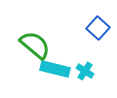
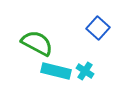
green semicircle: moved 2 px right, 2 px up; rotated 12 degrees counterclockwise
cyan rectangle: moved 1 px right, 2 px down
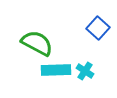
cyan rectangle: moved 1 px up; rotated 16 degrees counterclockwise
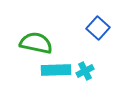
green semicircle: moved 1 px left; rotated 16 degrees counterclockwise
cyan cross: rotated 30 degrees clockwise
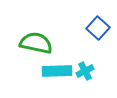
cyan rectangle: moved 1 px right, 1 px down
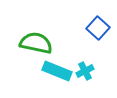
cyan rectangle: rotated 24 degrees clockwise
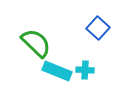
green semicircle: rotated 32 degrees clockwise
cyan cross: moved 1 px up; rotated 30 degrees clockwise
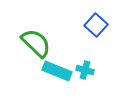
blue square: moved 2 px left, 3 px up
cyan cross: rotated 12 degrees clockwise
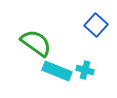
green semicircle: rotated 8 degrees counterclockwise
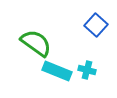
cyan cross: moved 2 px right
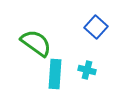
blue square: moved 2 px down
cyan rectangle: moved 2 px left, 3 px down; rotated 72 degrees clockwise
